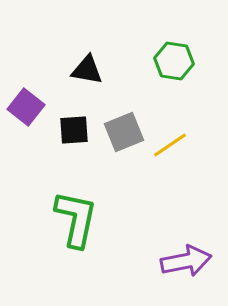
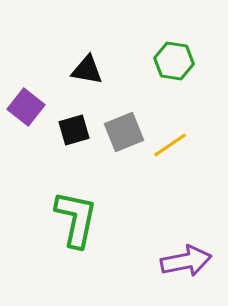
black square: rotated 12 degrees counterclockwise
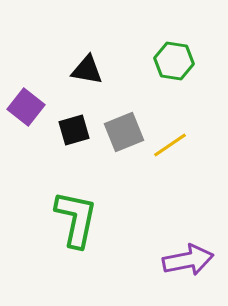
purple arrow: moved 2 px right, 1 px up
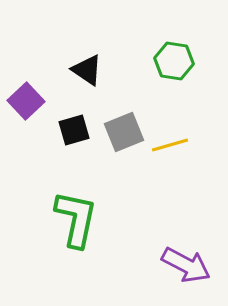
black triangle: rotated 24 degrees clockwise
purple square: moved 6 px up; rotated 9 degrees clockwise
yellow line: rotated 18 degrees clockwise
purple arrow: moved 2 px left, 5 px down; rotated 39 degrees clockwise
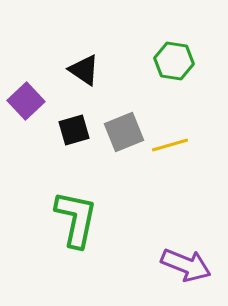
black triangle: moved 3 px left
purple arrow: rotated 6 degrees counterclockwise
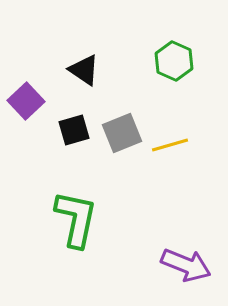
green hexagon: rotated 15 degrees clockwise
gray square: moved 2 px left, 1 px down
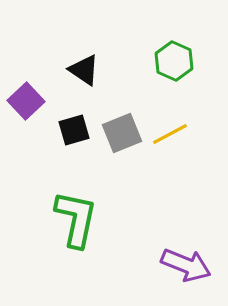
yellow line: moved 11 px up; rotated 12 degrees counterclockwise
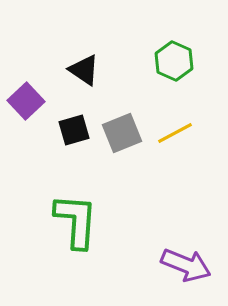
yellow line: moved 5 px right, 1 px up
green L-shape: moved 2 px down; rotated 8 degrees counterclockwise
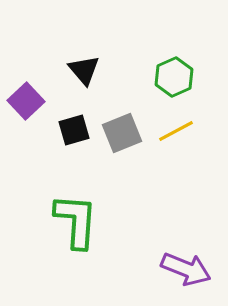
green hexagon: moved 16 px down; rotated 12 degrees clockwise
black triangle: rotated 16 degrees clockwise
yellow line: moved 1 px right, 2 px up
purple arrow: moved 4 px down
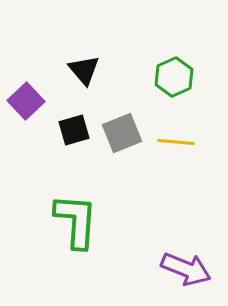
yellow line: moved 11 px down; rotated 33 degrees clockwise
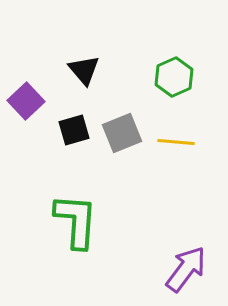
purple arrow: rotated 75 degrees counterclockwise
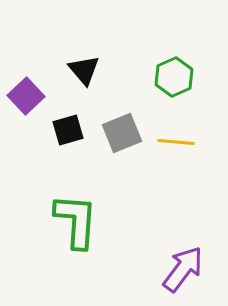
purple square: moved 5 px up
black square: moved 6 px left
purple arrow: moved 3 px left
